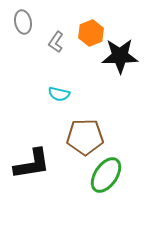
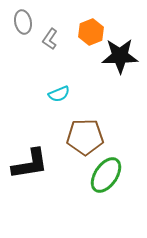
orange hexagon: moved 1 px up
gray L-shape: moved 6 px left, 3 px up
cyan semicircle: rotated 35 degrees counterclockwise
black L-shape: moved 2 px left
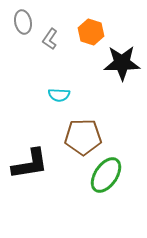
orange hexagon: rotated 20 degrees counterclockwise
black star: moved 2 px right, 7 px down
cyan semicircle: moved 1 px down; rotated 25 degrees clockwise
brown pentagon: moved 2 px left
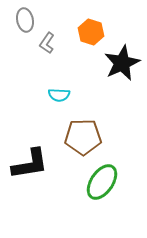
gray ellipse: moved 2 px right, 2 px up
gray L-shape: moved 3 px left, 4 px down
black star: rotated 24 degrees counterclockwise
green ellipse: moved 4 px left, 7 px down
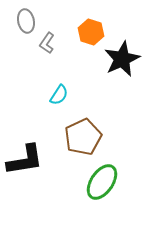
gray ellipse: moved 1 px right, 1 px down
black star: moved 4 px up
cyan semicircle: rotated 60 degrees counterclockwise
brown pentagon: rotated 24 degrees counterclockwise
black L-shape: moved 5 px left, 4 px up
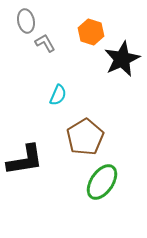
gray L-shape: moved 2 px left; rotated 115 degrees clockwise
cyan semicircle: moved 1 px left; rotated 10 degrees counterclockwise
brown pentagon: moved 2 px right; rotated 6 degrees counterclockwise
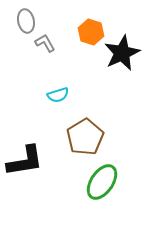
black star: moved 6 px up
cyan semicircle: rotated 50 degrees clockwise
black L-shape: moved 1 px down
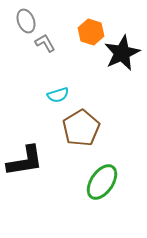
gray ellipse: rotated 10 degrees counterclockwise
brown pentagon: moved 4 px left, 9 px up
